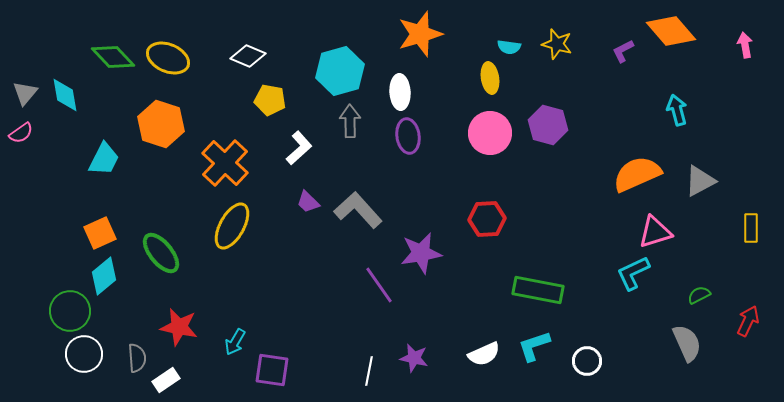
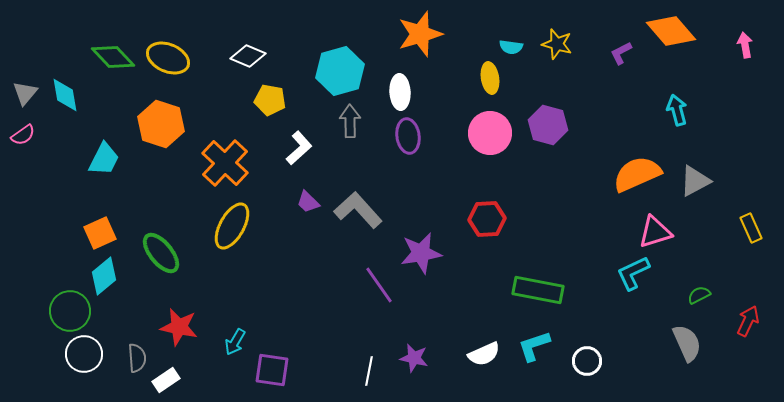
cyan semicircle at (509, 47): moved 2 px right
purple L-shape at (623, 51): moved 2 px left, 2 px down
pink semicircle at (21, 133): moved 2 px right, 2 px down
gray triangle at (700, 181): moved 5 px left
yellow rectangle at (751, 228): rotated 24 degrees counterclockwise
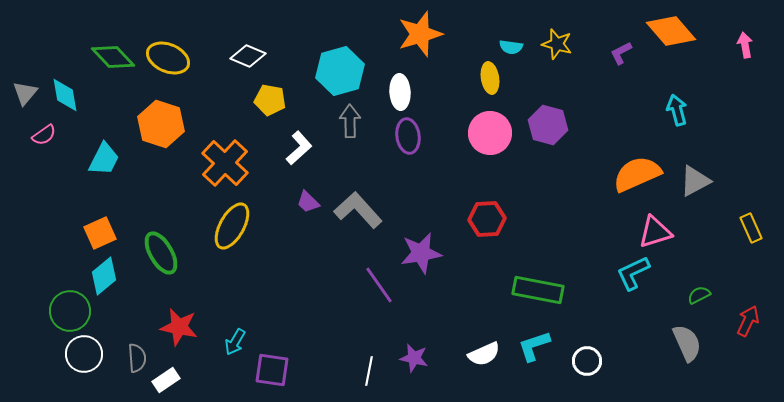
pink semicircle at (23, 135): moved 21 px right
green ellipse at (161, 253): rotated 9 degrees clockwise
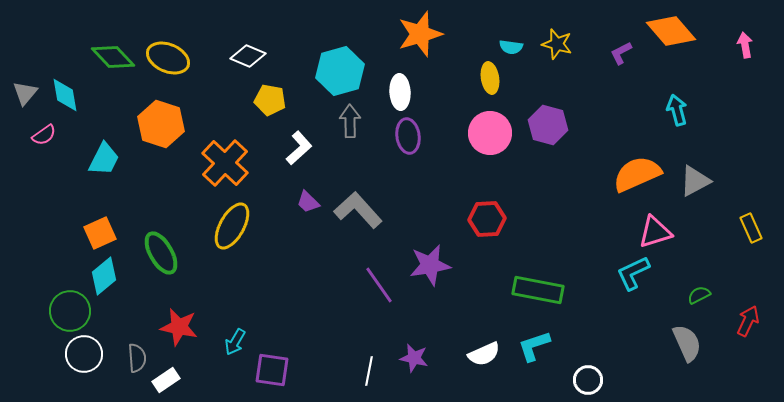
purple star at (421, 253): moved 9 px right, 12 px down
white circle at (587, 361): moved 1 px right, 19 px down
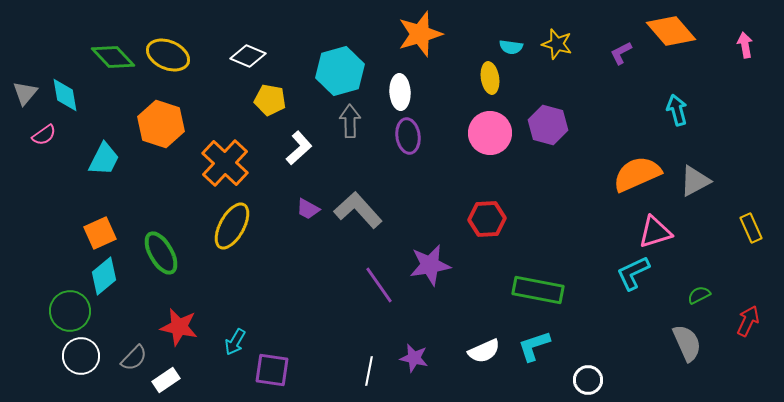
yellow ellipse at (168, 58): moved 3 px up
purple trapezoid at (308, 202): moved 7 px down; rotated 15 degrees counterclockwise
white circle at (84, 354): moved 3 px left, 2 px down
white semicircle at (484, 354): moved 3 px up
gray semicircle at (137, 358): moved 3 px left; rotated 48 degrees clockwise
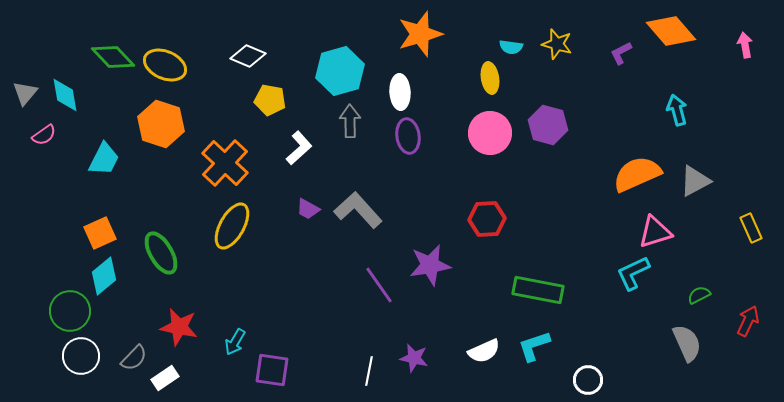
yellow ellipse at (168, 55): moved 3 px left, 10 px down
white rectangle at (166, 380): moved 1 px left, 2 px up
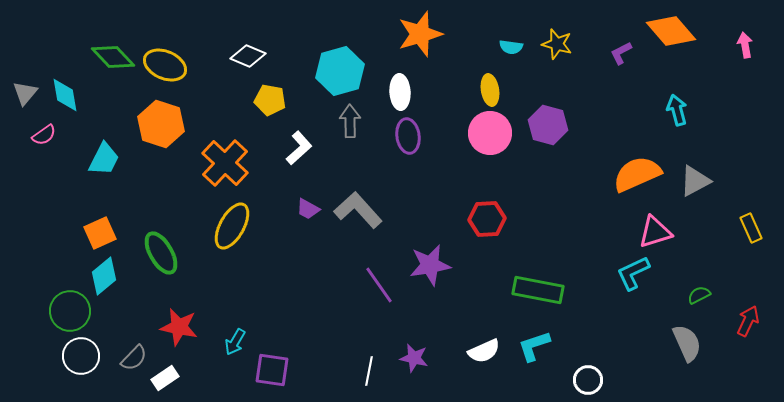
yellow ellipse at (490, 78): moved 12 px down
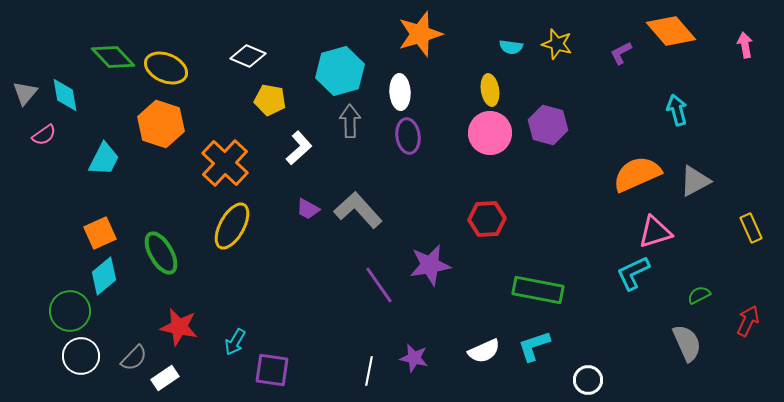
yellow ellipse at (165, 65): moved 1 px right, 3 px down
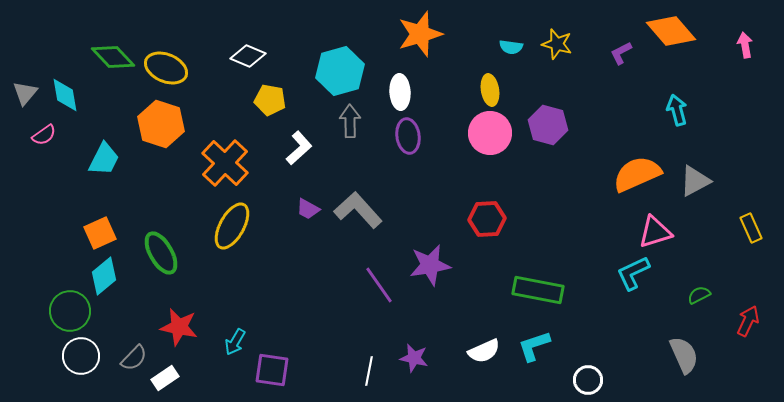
gray semicircle at (687, 343): moved 3 px left, 12 px down
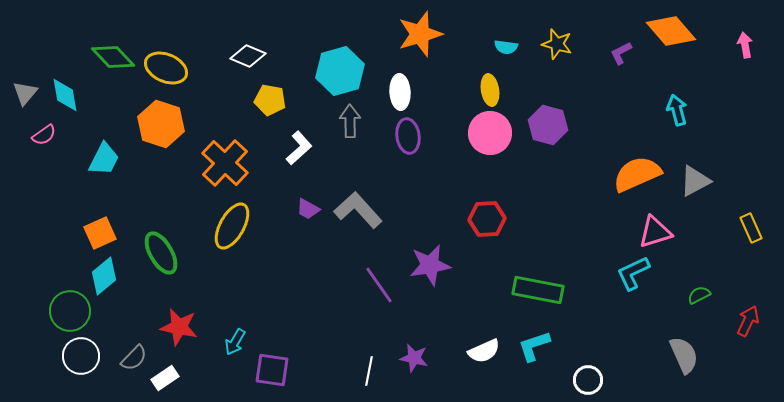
cyan semicircle at (511, 47): moved 5 px left
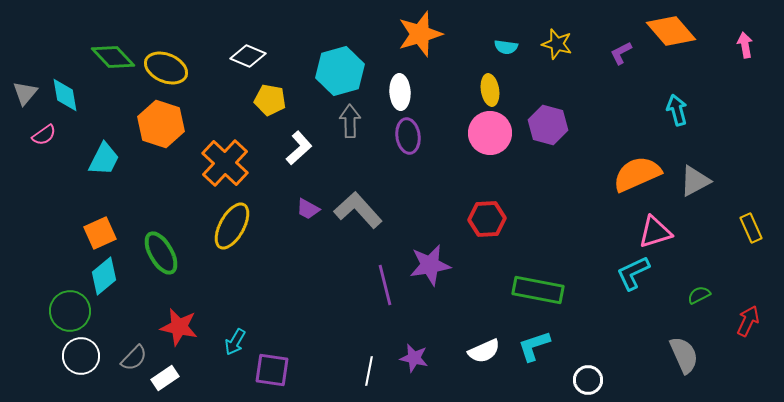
purple line at (379, 285): moved 6 px right; rotated 21 degrees clockwise
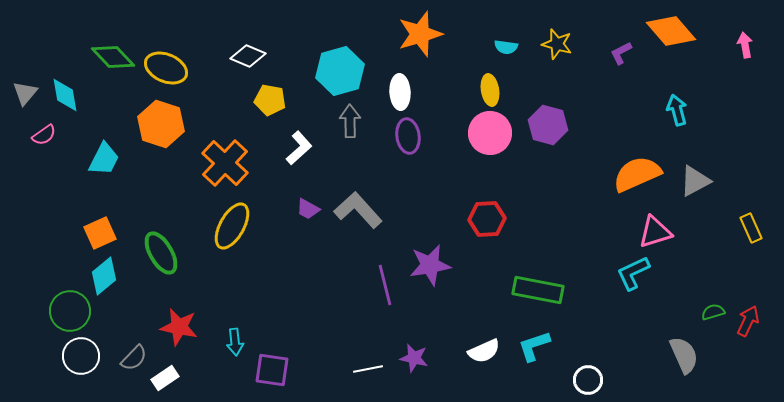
green semicircle at (699, 295): moved 14 px right, 17 px down; rotated 10 degrees clockwise
cyan arrow at (235, 342): rotated 36 degrees counterclockwise
white line at (369, 371): moved 1 px left, 2 px up; rotated 68 degrees clockwise
